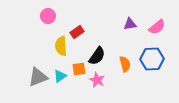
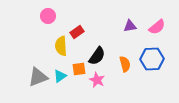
purple triangle: moved 2 px down
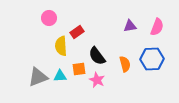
pink circle: moved 1 px right, 2 px down
pink semicircle: rotated 30 degrees counterclockwise
black semicircle: rotated 108 degrees clockwise
cyan triangle: rotated 32 degrees clockwise
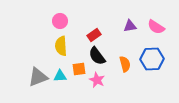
pink circle: moved 11 px right, 3 px down
pink semicircle: moved 1 px left; rotated 102 degrees clockwise
red rectangle: moved 17 px right, 3 px down
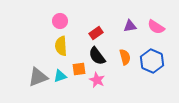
red rectangle: moved 2 px right, 2 px up
blue hexagon: moved 2 px down; rotated 25 degrees clockwise
orange semicircle: moved 7 px up
cyan triangle: rotated 16 degrees counterclockwise
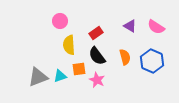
purple triangle: rotated 40 degrees clockwise
yellow semicircle: moved 8 px right, 1 px up
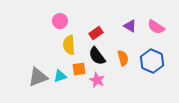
orange semicircle: moved 2 px left, 1 px down
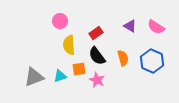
gray triangle: moved 4 px left
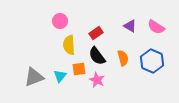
cyan triangle: rotated 32 degrees counterclockwise
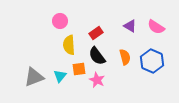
orange semicircle: moved 2 px right, 1 px up
